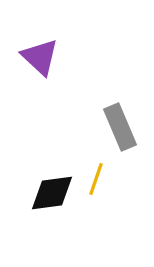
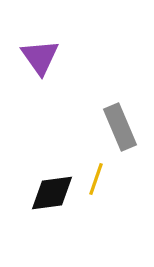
purple triangle: rotated 12 degrees clockwise
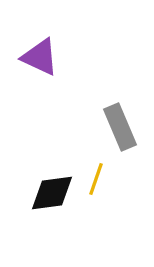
purple triangle: rotated 30 degrees counterclockwise
